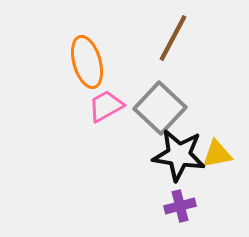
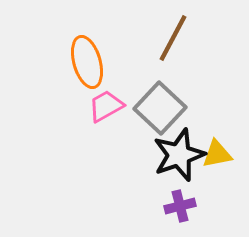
black star: rotated 28 degrees counterclockwise
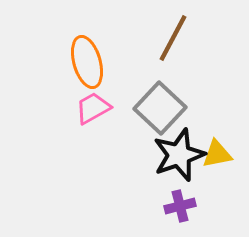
pink trapezoid: moved 13 px left, 2 px down
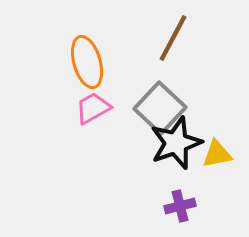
black star: moved 3 px left, 12 px up
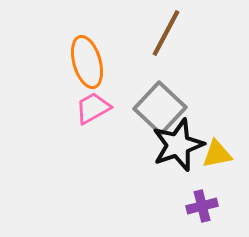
brown line: moved 7 px left, 5 px up
black star: moved 2 px right, 2 px down
purple cross: moved 22 px right
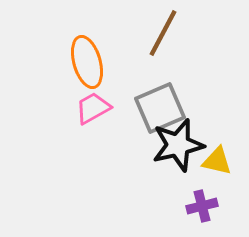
brown line: moved 3 px left
gray square: rotated 24 degrees clockwise
black star: rotated 6 degrees clockwise
yellow triangle: moved 7 px down; rotated 24 degrees clockwise
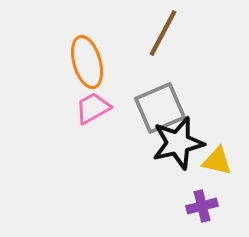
black star: moved 2 px up
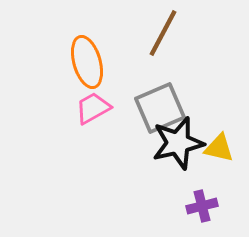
yellow triangle: moved 2 px right, 13 px up
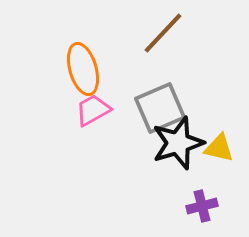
brown line: rotated 15 degrees clockwise
orange ellipse: moved 4 px left, 7 px down
pink trapezoid: moved 2 px down
black star: rotated 4 degrees counterclockwise
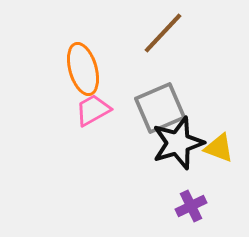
yellow triangle: rotated 8 degrees clockwise
purple cross: moved 11 px left; rotated 12 degrees counterclockwise
